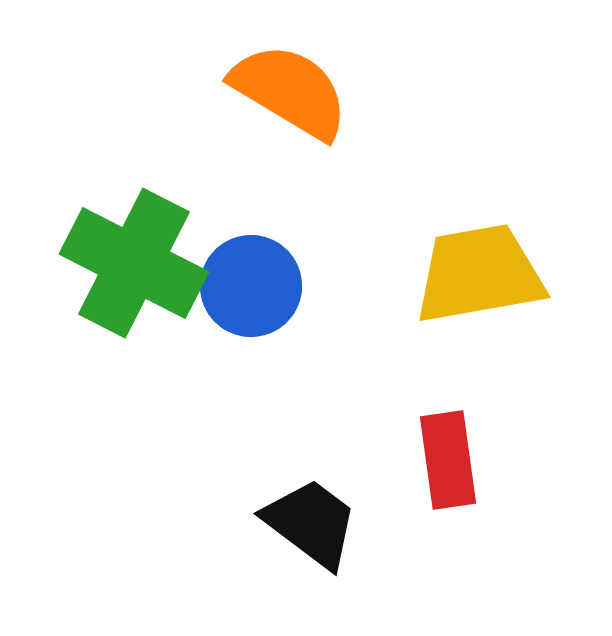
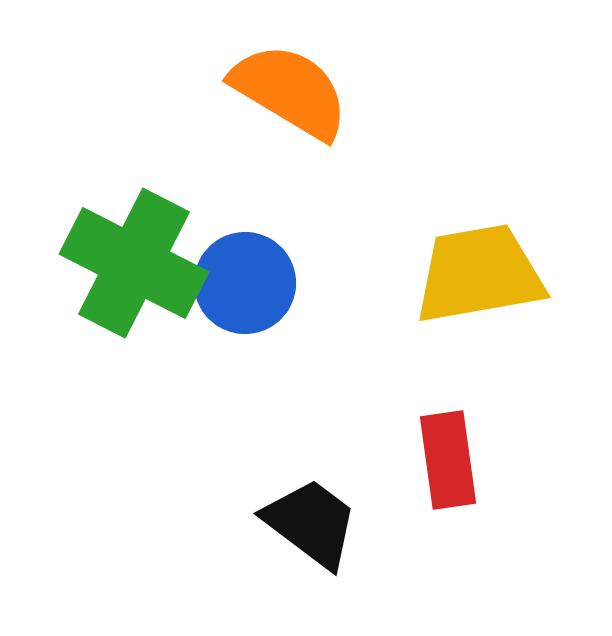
blue circle: moved 6 px left, 3 px up
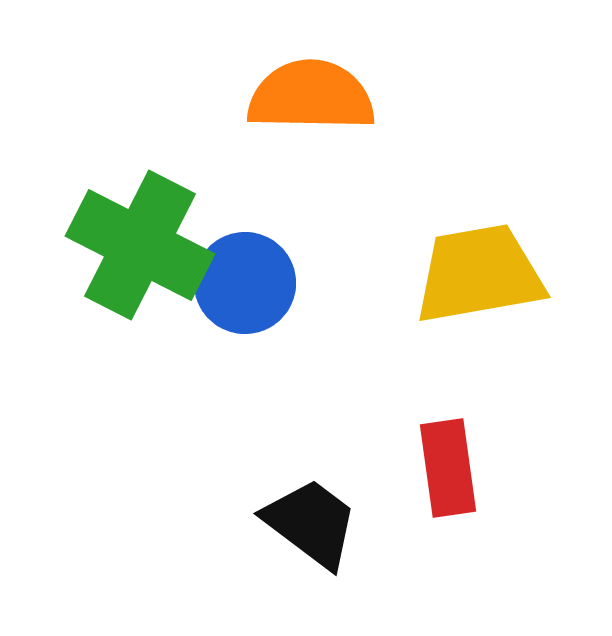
orange semicircle: moved 21 px right, 5 px down; rotated 30 degrees counterclockwise
green cross: moved 6 px right, 18 px up
red rectangle: moved 8 px down
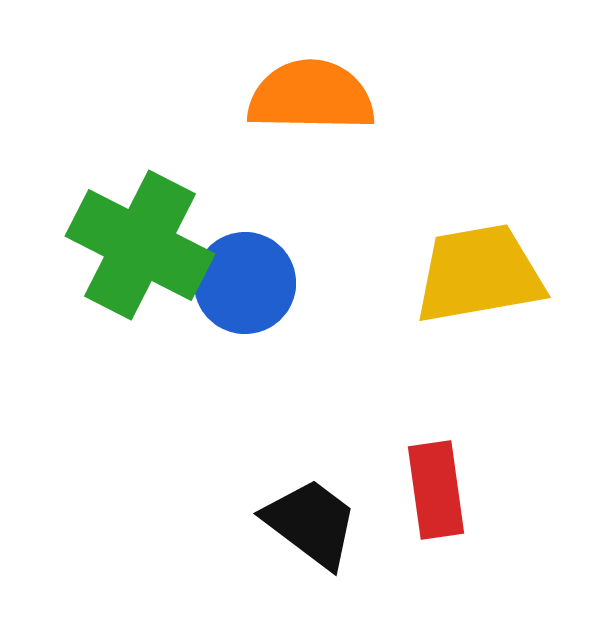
red rectangle: moved 12 px left, 22 px down
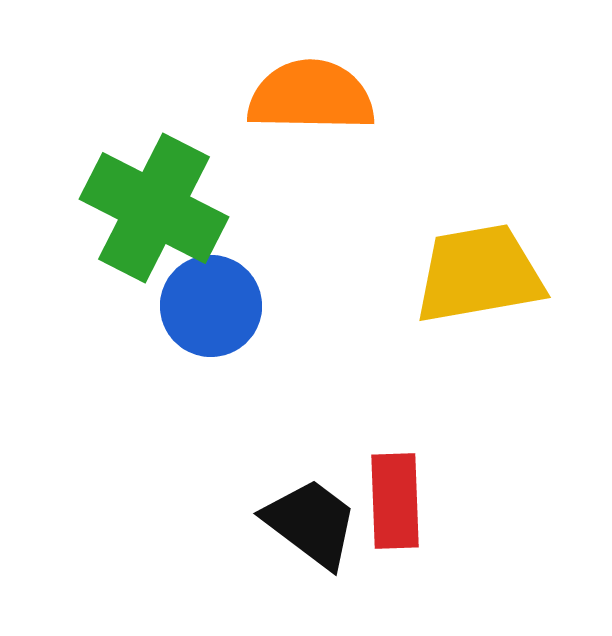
green cross: moved 14 px right, 37 px up
blue circle: moved 34 px left, 23 px down
red rectangle: moved 41 px left, 11 px down; rotated 6 degrees clockwise
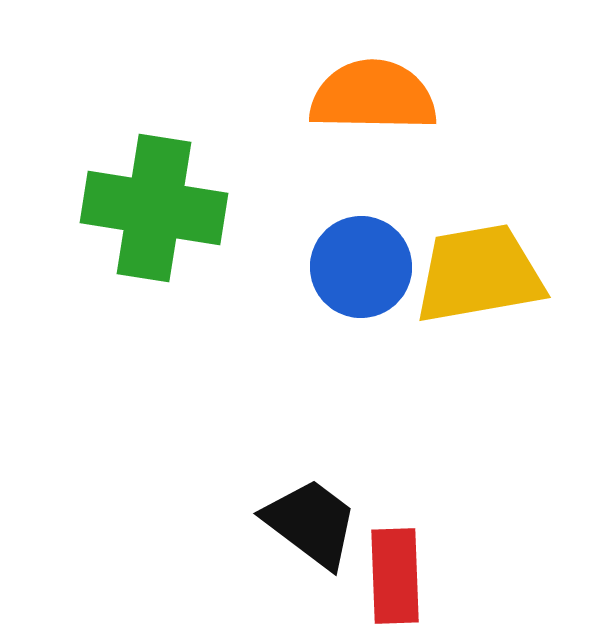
orange semicircle: moved 62 px right
green cross: rotated 18 degrees counterclockwise
blue circle: moved 150 px right, 39 px up
red rectangle: moved 75 px down
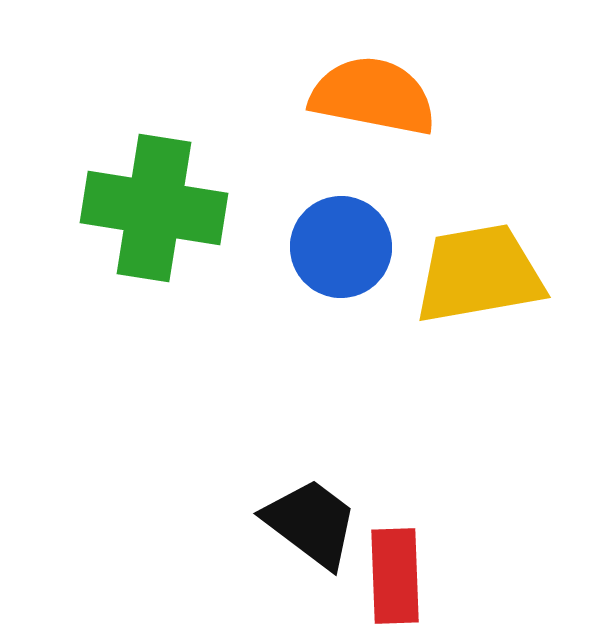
orange semicircle: rotated 10 degrees clockwise
blue circle: moved 20 px left, 20 px up
